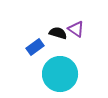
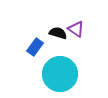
blue rectangle: rotated 18 degrees counterclockwise
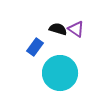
black semicircle: moved 4 px up
cyan circle: moved 1 px up
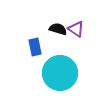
blue rectangle: rotated 48 degrees counterclockwise
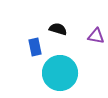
purple triangle: moved 20 px right, 7 px down; rotated 24 degrees counterclockwise
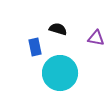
purple triangle: moved 2 px down
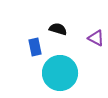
purple triangle: rotated 18 degrees clockwise
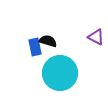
black semicircle: moved 10 px left, 12 px down
purple triangle: moved 1 px up
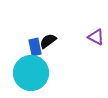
black semicircle: rotated 54 degrees counterclockwise
cyan circle: moved 29 px left
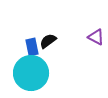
blue rectangle: moved 3 px left
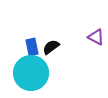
black semicircle: moved 3 px right, 6 px down
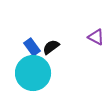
blue rectangle: rotated 24 degrees counterclockwise
cyan circle: moved 2 px right
